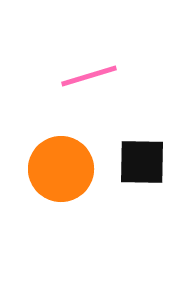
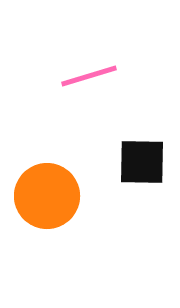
orange circle: moved 14 px left, 27 px down
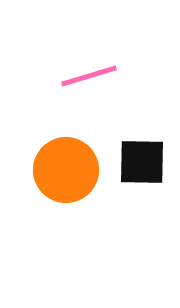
orange circle: moved 19 px right, 26 px up
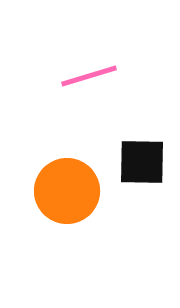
orange circle: moved 1 px right, 21 px down
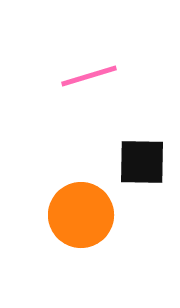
orange circle: moved 14 px right, 24 px down
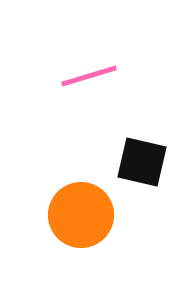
black square: rotated 12 degrees clockwise
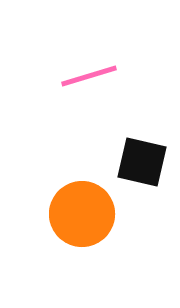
orange circle: moved 1 px right, 1 px up
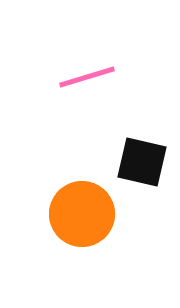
pink line: moved 2 px left, 1 px down
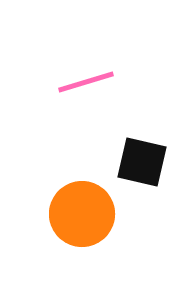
pink line: moved 1 px left, 5 px down
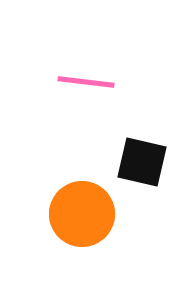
pink line: rotated 24 degrees clockwise
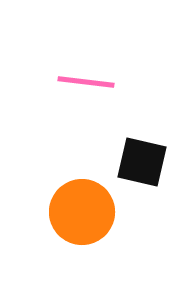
orange circle: moved 2 px up
